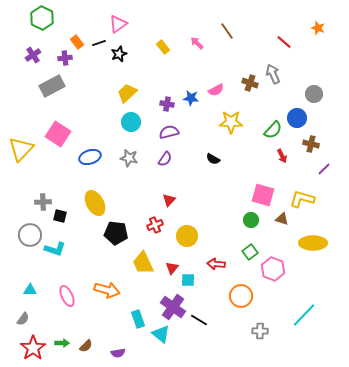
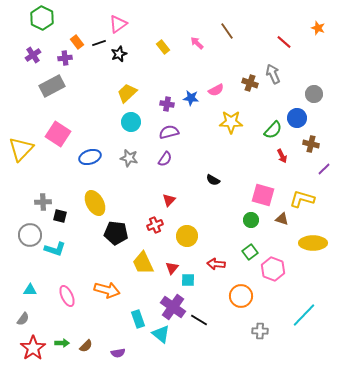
black semicircle at (213, 159): moved 21 px down
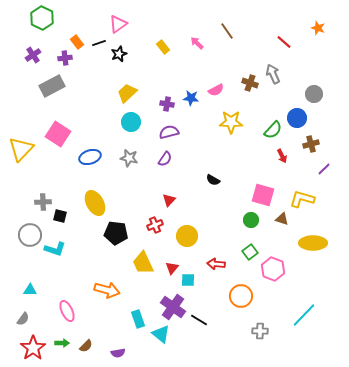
brown cross at (311, 144): rotated 28 degrees counterclockwise
pink ellipse at (67, 296): moved 15 px down
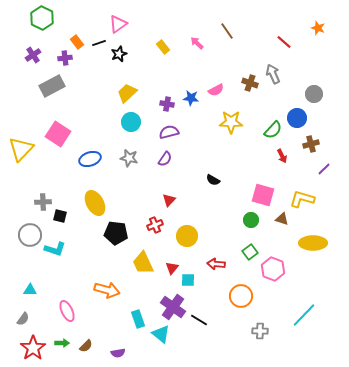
blue ellipse at (90, 157): moved 2 px down
